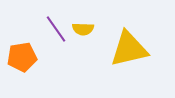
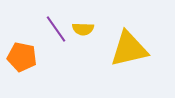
orange pentagon: rotated 20 degrees clockwise
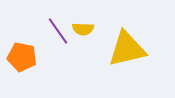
purple line: moved 2 px right, 2 px down
yellow triangle: moved 2 px left
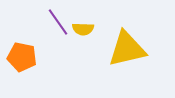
purple line: moved 9 px up
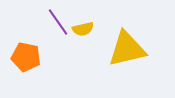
yellow semicircle: rotated 15 degrees counterclockwise
orange pentagon: moved 4 px right
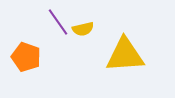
yellow triangle: moved 2 px left, 6 px down; rotated 9 degrees clockwise
orange pentagon: rotated 8 degrees clockwise
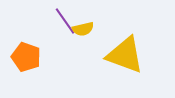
purple line: moved 7 px right, 1 px up
yellow triangle: rotated 24 degrees clockwise
